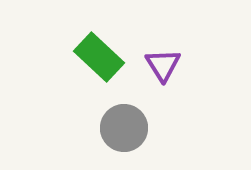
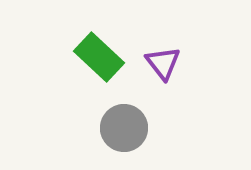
purple triangle: moved 2 px up; rotated 6 degrees counterclockwise
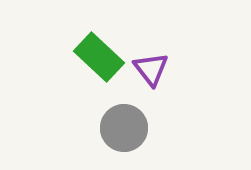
purple triangle: moved 12 px left, 6 px down
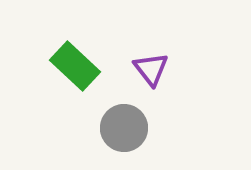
green rectangle: moved 24 px left, 9 px down
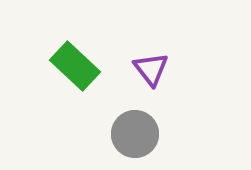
gray circle: moved 11 px right, 6 px down
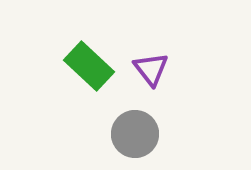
green rectangle: moved 14 px right
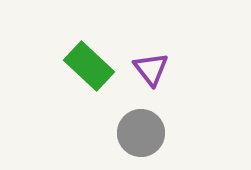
gray circle: moved 6 px right, 1 px up
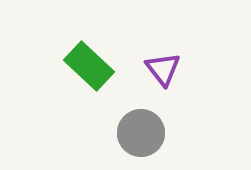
purple triangle: moved 12 px right
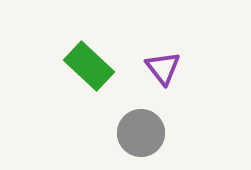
purple triangle: moved 1 px up
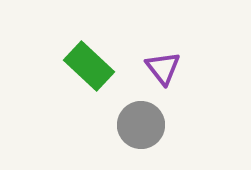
gray circle: moved 8 px up
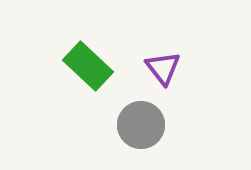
green rectangle: moved 1 px left
